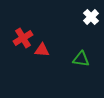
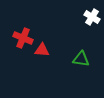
white cross: moved 1 px right; rotated 14 degrees counterclockwise
red cross: rotated 36 degrees counterclockwise
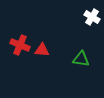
red cross: moved 3 px left, 7 px down
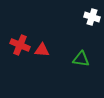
white cross: rotated 14 degrees counterclockwise
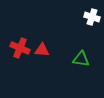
red cross: moved 3 px down
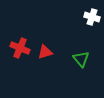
red triangle: moved 3 px right, 2 px down; rotated 21 degrees counterclockwise
green triangle: rotated 42 degrees clockwise
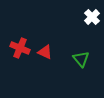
white cross: rotated 28 degrees clockwise
red triangle: rotated 42 degrees clockwise
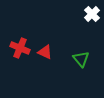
white cross: moved 3 px up
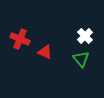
white cross: moved 7 px left, 22 px down
red cross: moved 9 px up
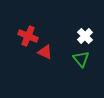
red cross: moved 8 px right, 3 px up
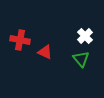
red cross: moved 8 px left, 4 px down; rotated 12 degrees counterclockwise
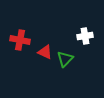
white cross: rotated 35 degrees clockwise
green triangle: moved 16 px left; rotated 24 degrees clockwise
